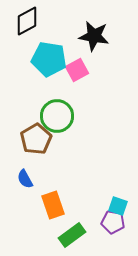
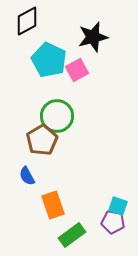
black star: moved 1 px left, 1 px down; rotated 24 degrees counterclockwise
cyan pentagon: moved 1 px down; rotated 16 degrees clockwise
brown pentagon: moved 6 px right, 1 px down
blue semicircle: moved 2 px right, 3 px up
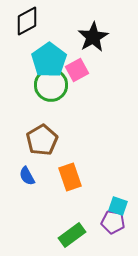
black star: rotated 16 degrees counterclockwise
cyan pentagon: rotated 12 degrees clockwise
green circle: moved 6 px left, 31 px up
orange rectangle: moved 17 px right, 28 px up
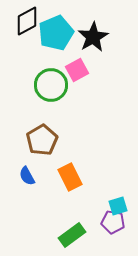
cyan pentagon: moved 7 px right, 27 px up; rotated 12 degrees clockwise
orange rectangle: rotated 8 degrees counterclockwise
cyan square: rotated 36 degrees counterclockwise
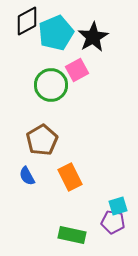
green rectangle: rotated 48 degrees clockwise
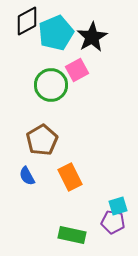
black star: moved 1 px left
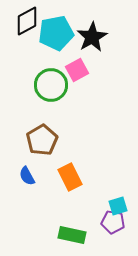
cyan pentagon: rotated 12 degrees clockwise
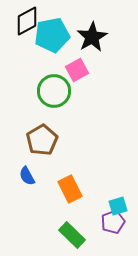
cyan pentagon: moved 4 px left, 2 px down
green circle: moved 3 px right, 6 px down
orange rectangle: moved 12 px down
purple pentagon: rotated 30 degrees counterclockwise
green rectangle: rotated 32 degrees clockwise
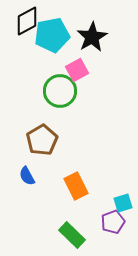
green circle: moved 6 px right
orange rectangle: moved 6 px right, 3 px up
cyan square: moved 5 px right, 3 px up
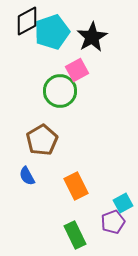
cyan pentagon: moved 3 px up; rotated 8 degrees counterclockwise
cyan square: rotated 12 degrees counterclockwise
green rectangle: moved 3 px right; rotated 20 degrees clockwise
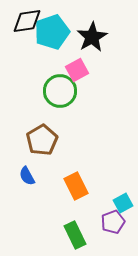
black diamond: rotated 20 degrees clockwise
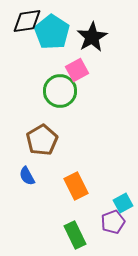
cyan pentagon: rotated 20 degrees counterclockwise
